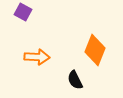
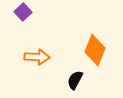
purple square: rotated 18 degrees clockwise
black semicircle: rotated 54 degrees clockwise
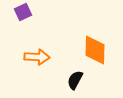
purple square: rotated 18 degrees clockwise
orange diamond: rotated 20 degrees counterclockwise
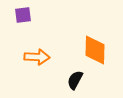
purple square: moved 3 px down; rotated 18 degrees clockwise
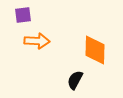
orange arrow: moved 16 px up
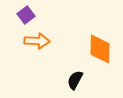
purple square: moved 3 px right; rotated 30 degrees counterclockwise
orange diamond: moved 5 px right, 1 px up
